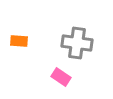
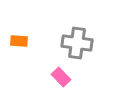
pink rectangle: rotated 12 degrees clockwise
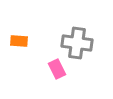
pink rectangle: moved 4 px left, 8 px up; rotated 18 degrees clockwise
